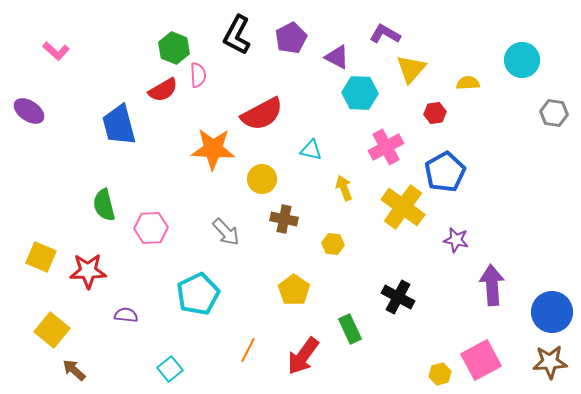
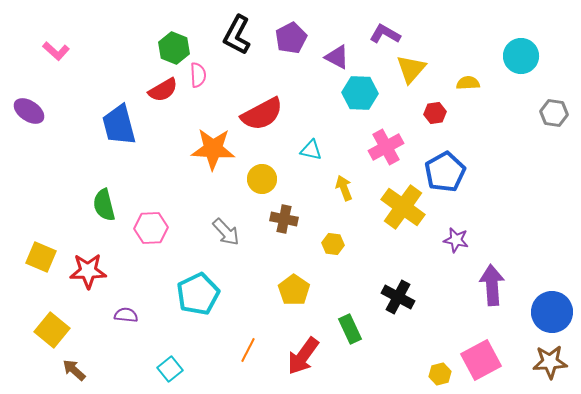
cyan circle at (522, 60): moved 1 px left, 4 px up
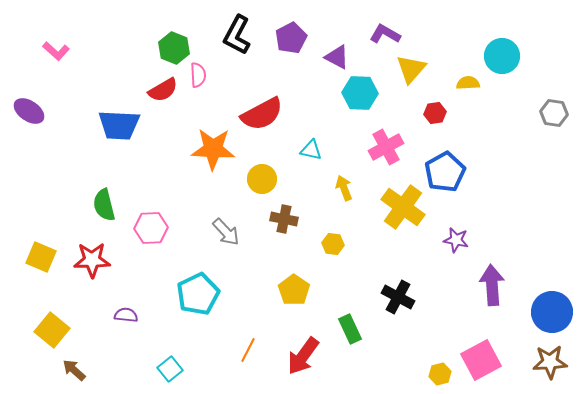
cyan circle at (521, 56): moved 19 px left
blue trapezoid at (119, 125): rotated 72 degrees counterclockwise
red star at (88, 271): moved 4 px right, 11 px up
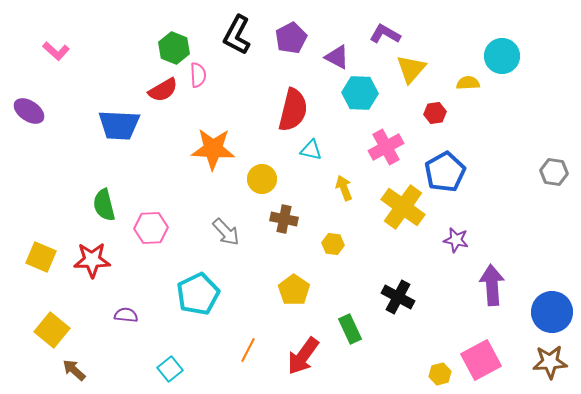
gray hexagon at (554, 113): moved 59 px down
red semicircle at (262, 114): moved 31 px right, 4 px up; rotated 48 degrees counterclockwise
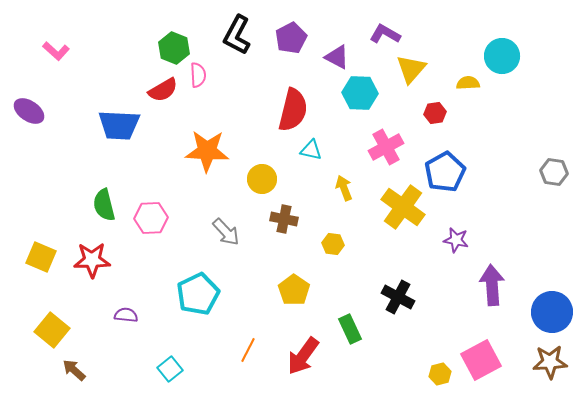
orange star at (213, 149): moved 6 px left, 2 px down
pink hexagon at (151, 228): moved 10 px up
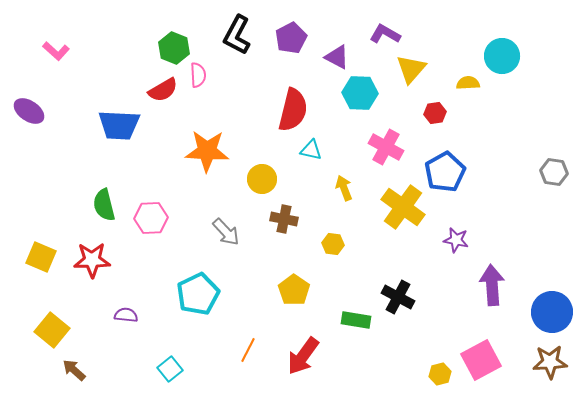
pink cross at (386, 147): rotated 32 degrees counterclockwise
green rectangle at (350, 329): moved 6 px right, 9 px up; rotated 56 degrees counterclockwise
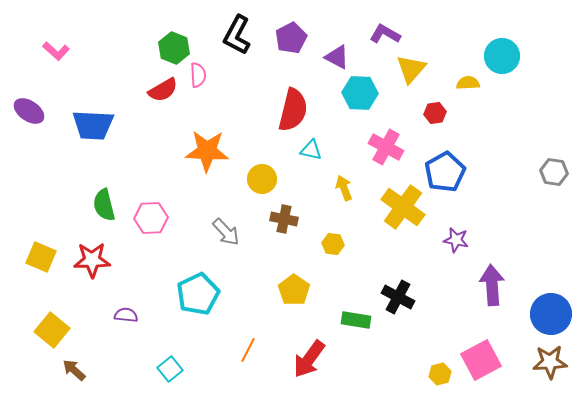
blue trapezoid at (119, 125): moved 26 px left
blue circle at (552, 312): moved 1 px left, 2 px down
red arrow at (303, 356): moved 6 px right, 3 px down
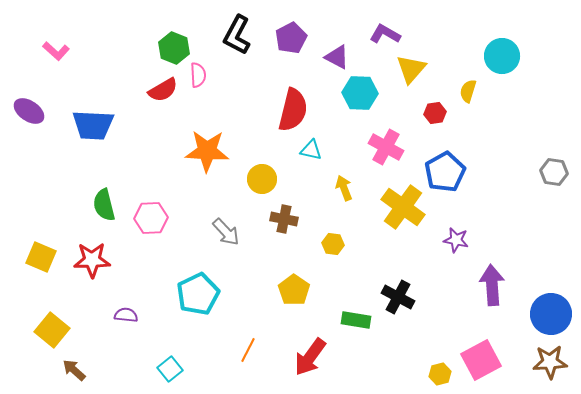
yellow semicircle at (468, 83): moved 8 px down; rotated 70 degrees counterclockwise
red arrow at (309, 359): moved 1 px right, 2 px up
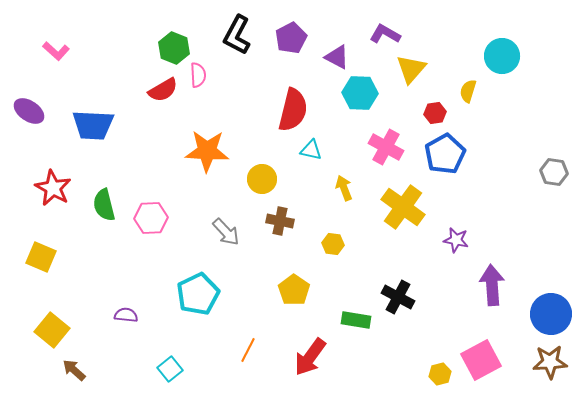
blue pentagon at (445, 172): moved 18 px up
brown cross at (284, 219): moved 4 px left, 2 px down
red star at (92, 260): moved 39 px left, 72 px up; rotated 30 degrees clockwise
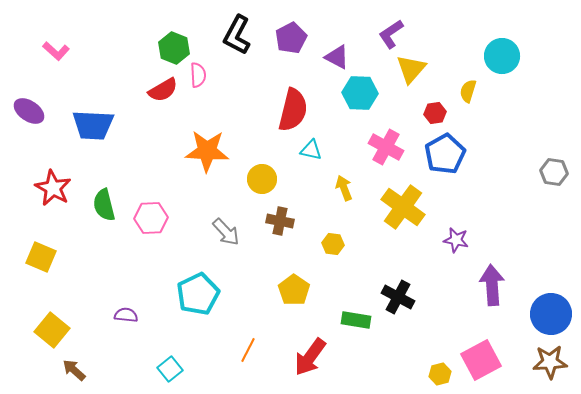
purple L-shape at (385, 34): moved 6 px right; rotated 64 degrees counterclockwise
